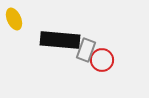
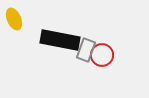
black rectangle: rotated 6 degrees clockwise
red circle: moved 5 px up
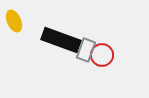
yellow ellipse: moved 2 px down
black rectangle: moved 1 px right; rotated 9 degrees clockwise
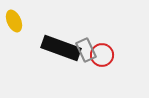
black rectangle: moved 8 px down
gray rectangle: rotated 45 degrees counterclockwise
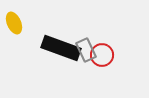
yellow ellipse: moved 2 px down
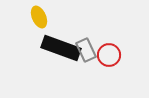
yellow ellipse: moved 25 px right, 6 px up
red circle: moved 7 px right
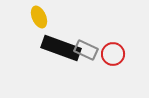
gray rectangle: rotated 40 degrees counterclockwise
red circle: moved 4 px right, 1 px up
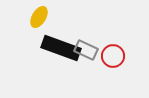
yellow ellipse: rotated 55 degrees clockwise
red circle: moved 2 px down
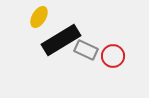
black rectangle: moved 8 px up; rotated 51 degrees counterclockwise
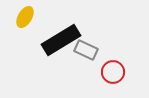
yellow ellipse: moved 14 px left
red circle: moved 16 px down
